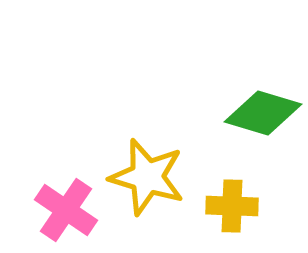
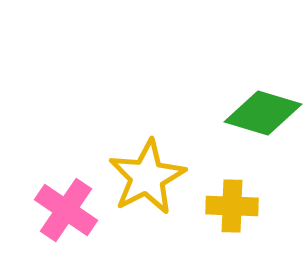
yellow star: rotated 28 degrees clockwise
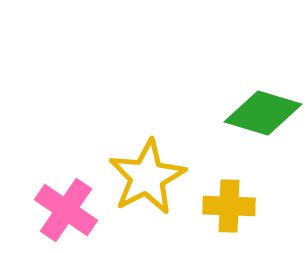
yellow cross: moved 3 px left
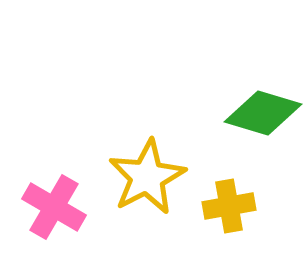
yellow cross: rotated 12 degrees counterclockwise
pink cross: moved 12 px left, 3 px up; rotated 4 degrees counterclockwise
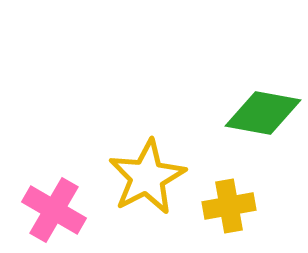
green diamond: rotated 6 degrees counterclockwise
pink cross: moved 3 px down
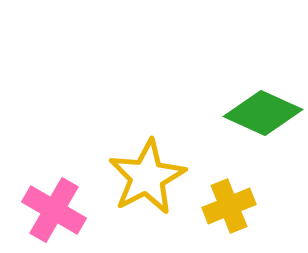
green diamond: rotated 14 degrees clockwise
yellow cross: rotated 12 degrees counterclockwise
